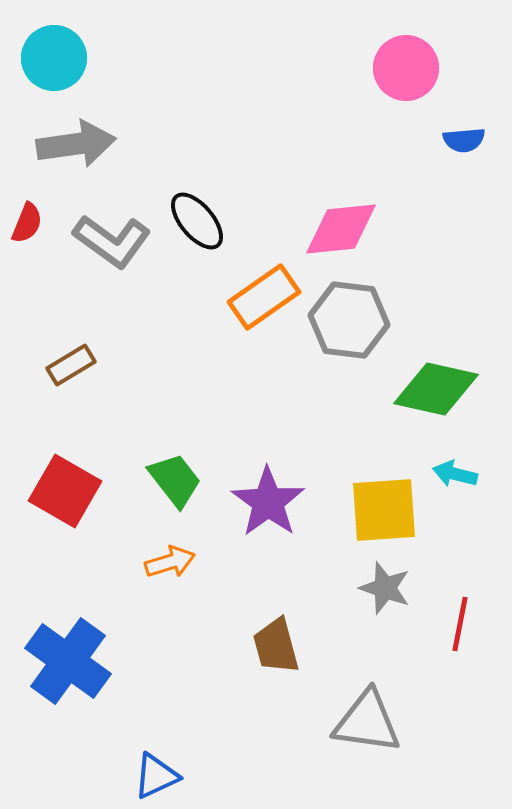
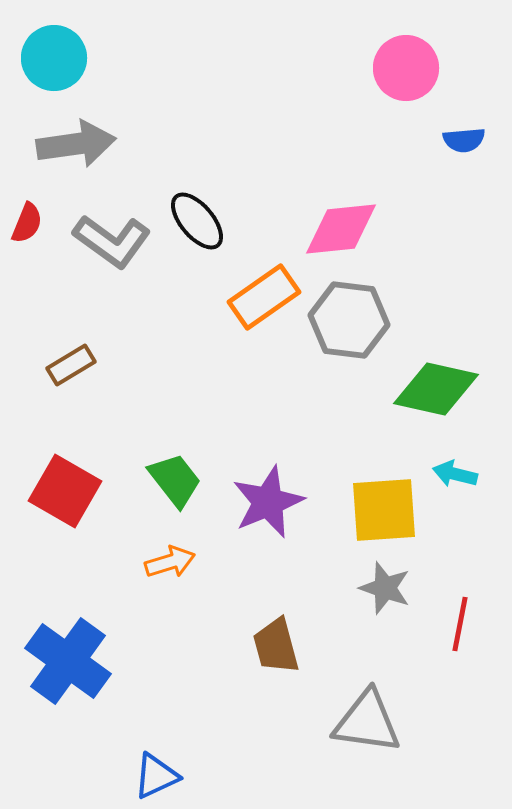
purple star: rotated 14 degrees clockwise
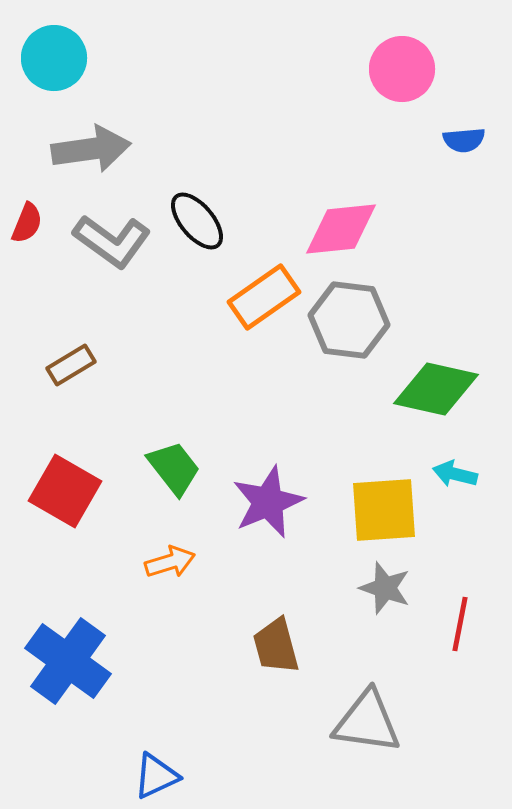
pink circle: moved 4 px left, 1 px down
gray arrow: moved 15 px right, 5 px down
green trapezoid: moved 1 px left, 12 px up
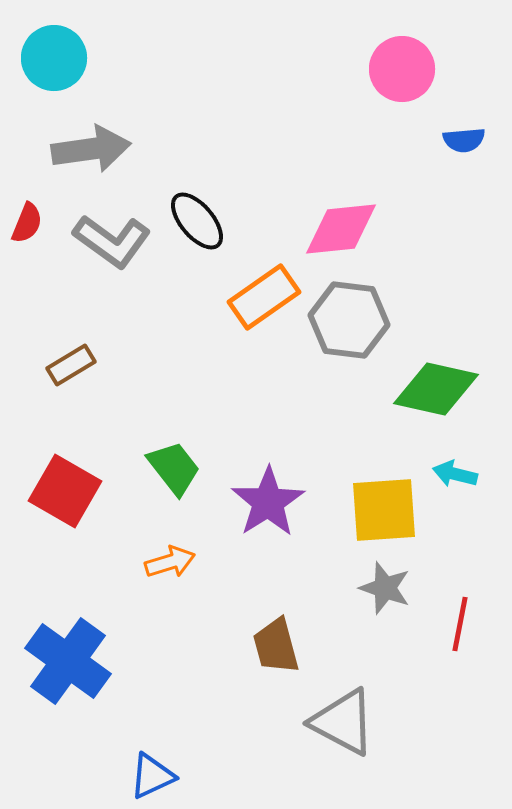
purple star: rotated 10 degrees counterclockwise
gray triangle: moved 24 px left; rotated 20 degrees clockwise
blue triangle: moved 4 px left
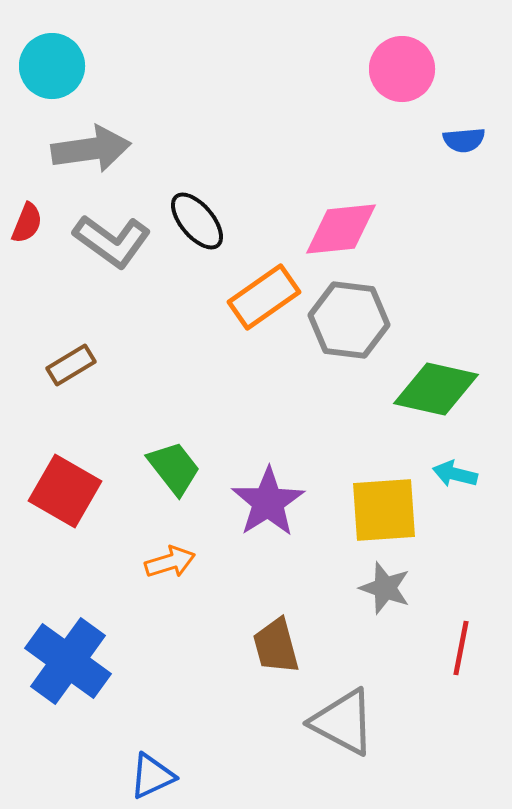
cyan circle: moved 2 px left, 8 px down
red line: moved 1 px right, 24 px down
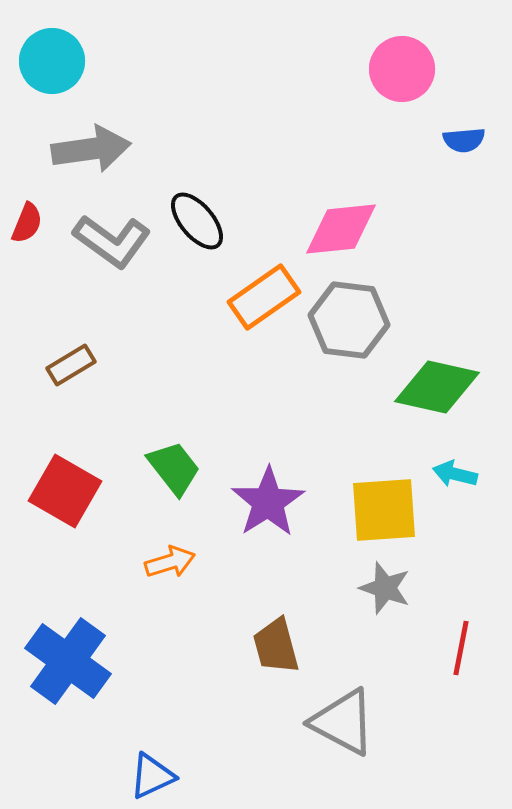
cyan circle: moved 5 px up
green diamond: moved 1 px right, 2 px up
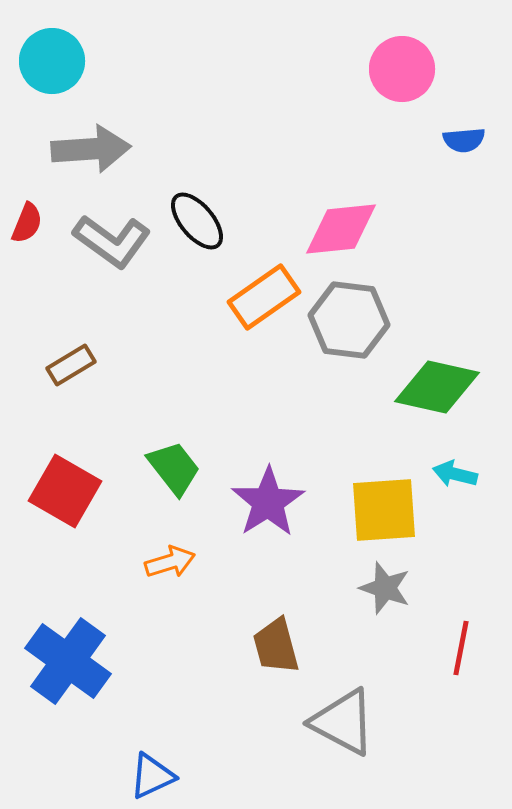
gray arrow: rotated 4 degrees clockwise
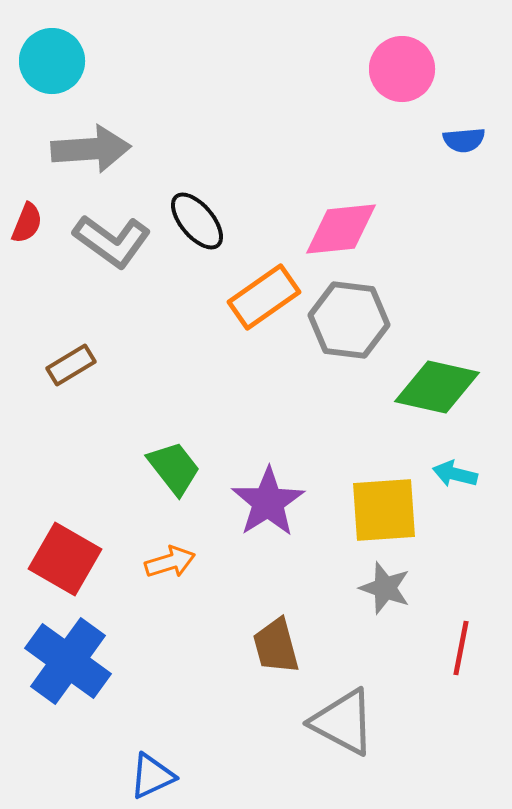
red square: moved 68 px down
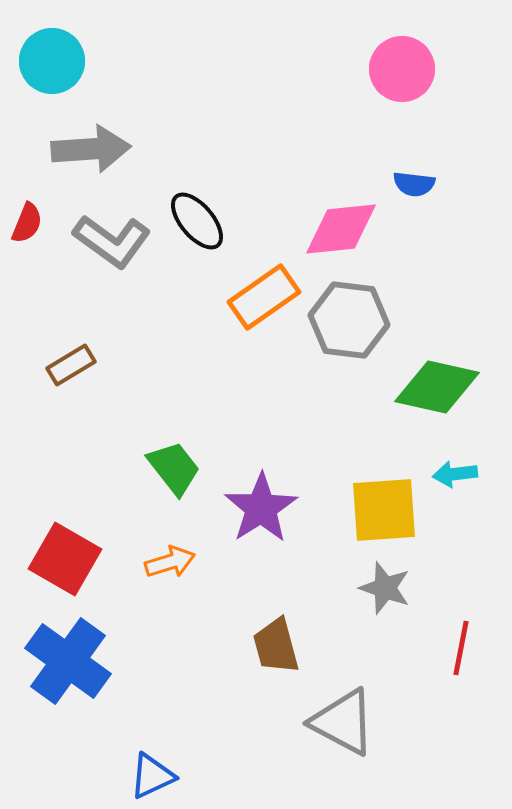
blue semicircle: moved 50 px left, 44 px down; rotated 12 degrees clockwise
cyan arrow: rotated 21 degrees counterclockwise
purple star: moved 7 px left, 6 px down
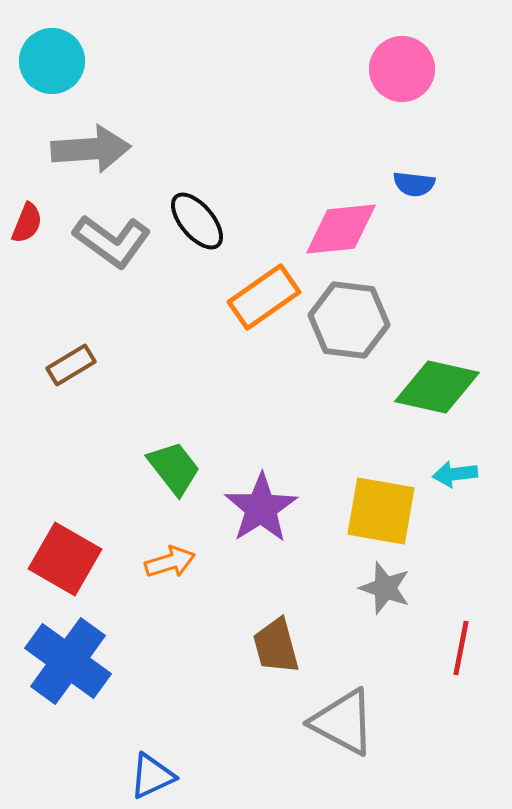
yellow square: moved 3 px left, 1 px down; rotated 14 degrees clockwise
